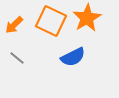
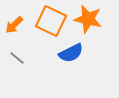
orange star: moved 1 px right, 1 px down; rotated 28 degrees counterclockwise
blue semicircle: moved 2 px left, 4 px up
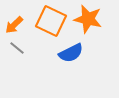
gray line: moved 10 px up
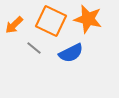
gray line: moved 17 px right
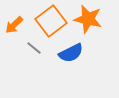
orange square: rotated 28 degrees clockwise
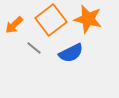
orange square: moved 1 px up
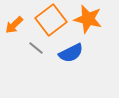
gray line: moved 2 px right
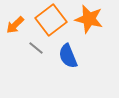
orange star: moved 1 px right
orange arrow: moved 1 px right
blue semicircle: moved 3 px left, 3 px down; rotated 95 degrees clockwise
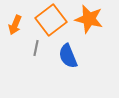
orange arrow: rotated 24 degrees counterclockwise
gray line: rotated 63 degrees clockwise
